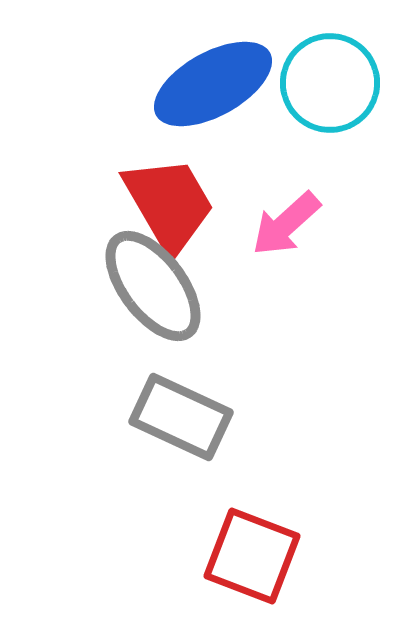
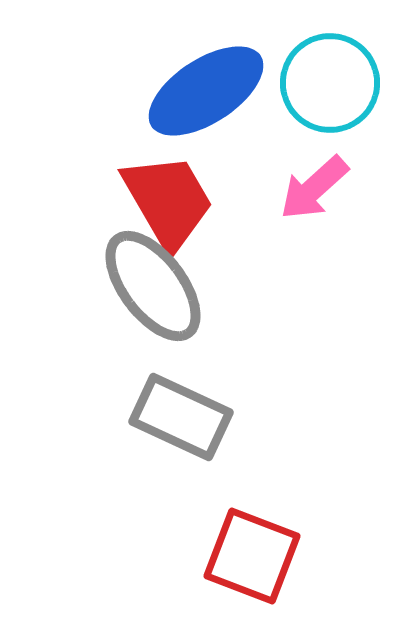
blue ellipse: moved 7 px left, 7 px down; rotated 4 degrees counterclockwise
red trapezoid: moved 1 px left, 3 px up
pink arrow: moved 28 px right, 36 px up
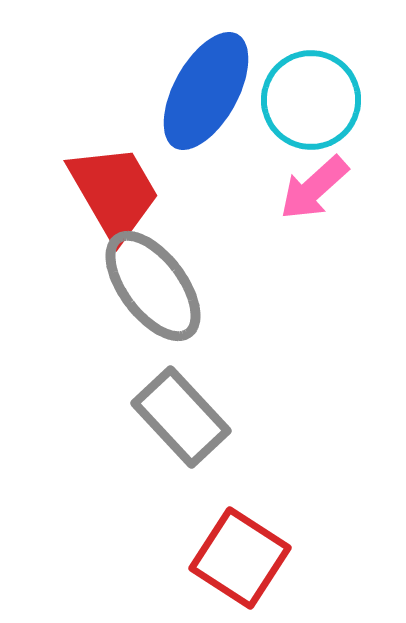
cyan circle: moved 19 px left, 17 px down
blue ellipse: rotated 28 degrees counterclockwise
red trapezoid: moved 54 px left, 9 px up
gray rectangle: rotated 22 degrees clockwise
red square: moved 12 px left, 2 px down; rotated 12 degrees clockwise
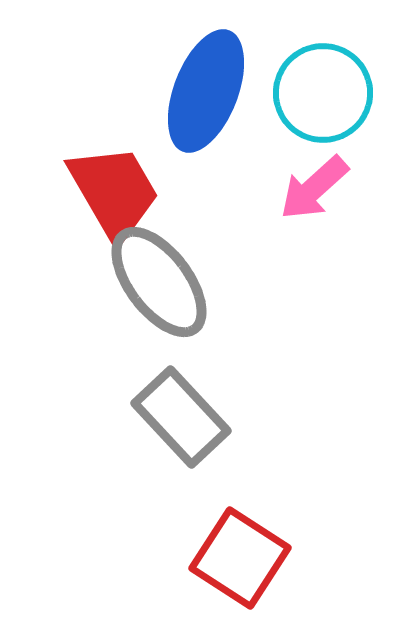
blue ellipse: rotated 8 degrees counterclockwise
cyan circle: moved 12 px right, 7 px up
gray ellipse: moved 6 px right, 4 px up
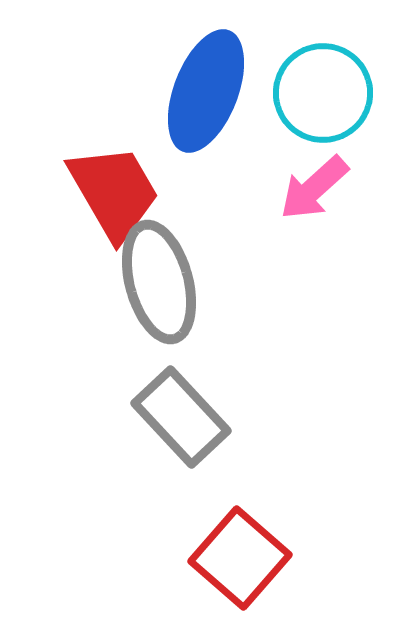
gray ellipse: rotated 22 degrees clockwise
red square: rotated 8 degrees clockwise
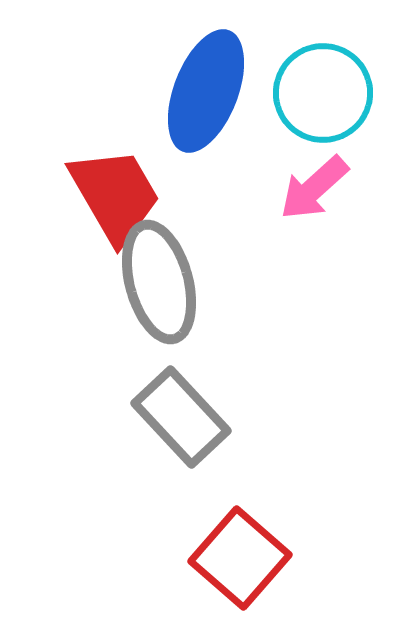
red trapezoid: moved 1 px right, 3 px down
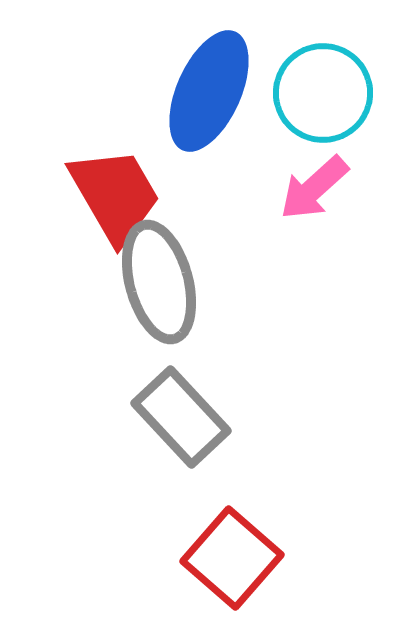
blue ellipse: moved 3 px right; rotated 3 degrees clockwise
red square: moved 8 px left
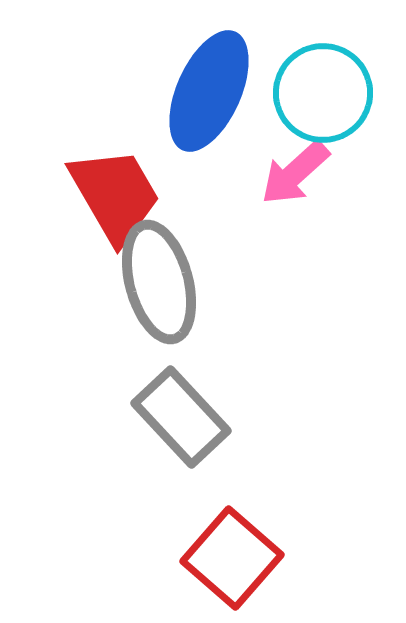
pink arrow: moved 19 px left, 15 px up
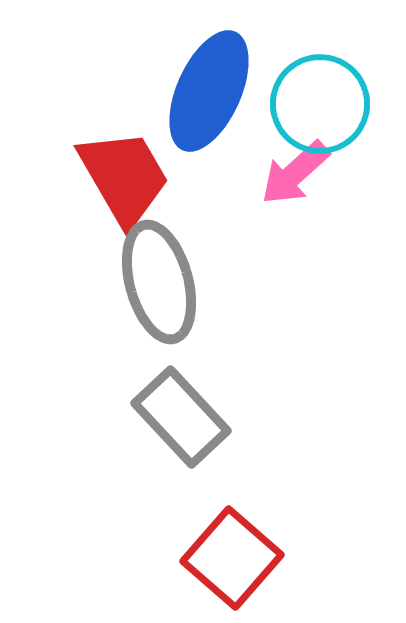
cyan circle: moved 3 px left, 11 px down
red trapezoid: moved 9 px right, 18 px up
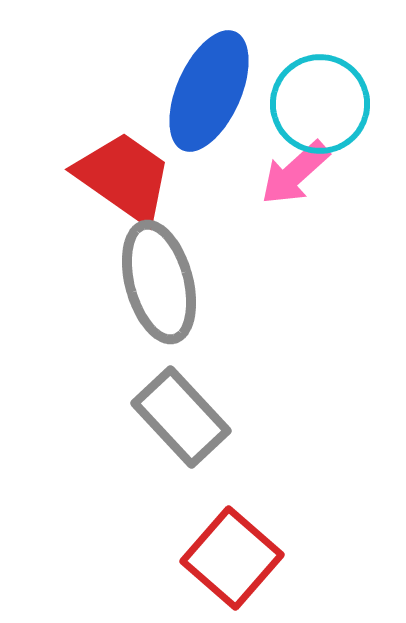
red trapezoid: rotated 25 degrees counterclockwise
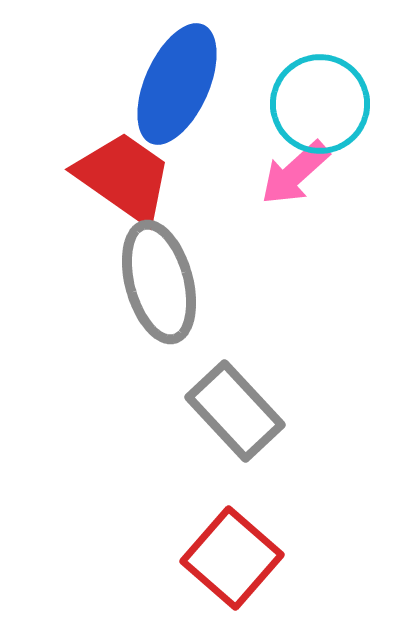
blue ellipse: moved 32 px left, 7 px up
gray rectangle: moved 54 px right, 6 px up
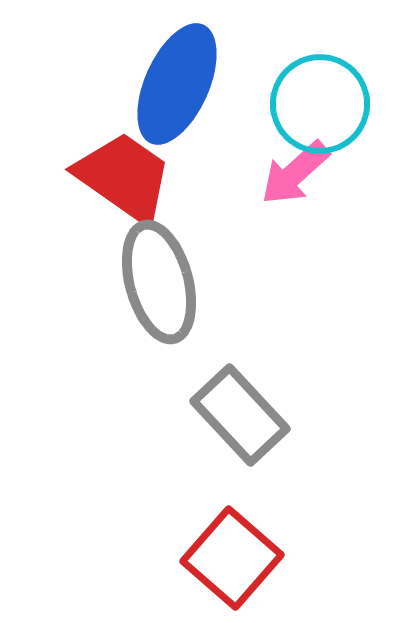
gray rectangle: moved 5 px right, 4 px down
